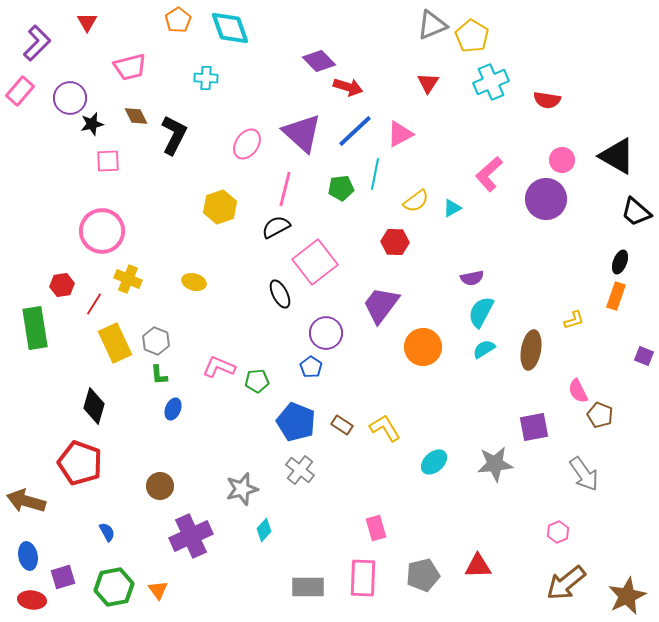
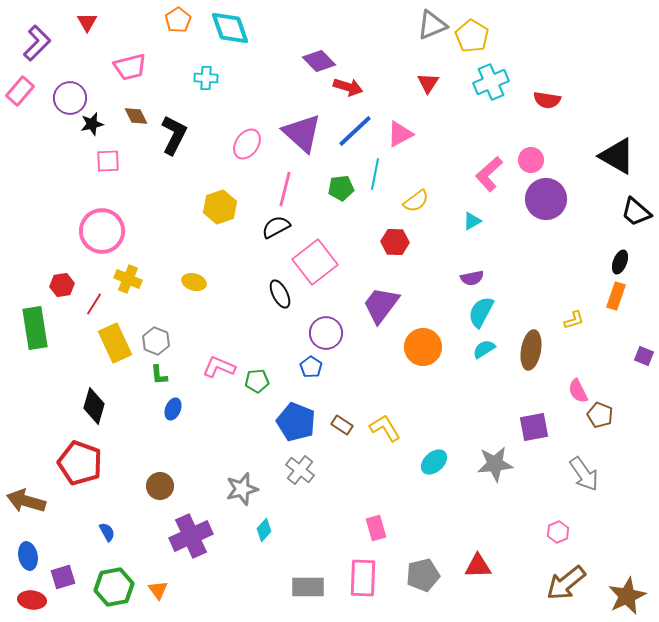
pink circle at (562, 160): moved 31 px left
cyan triangle at (452, 208): moved 20 px right, 13 px down
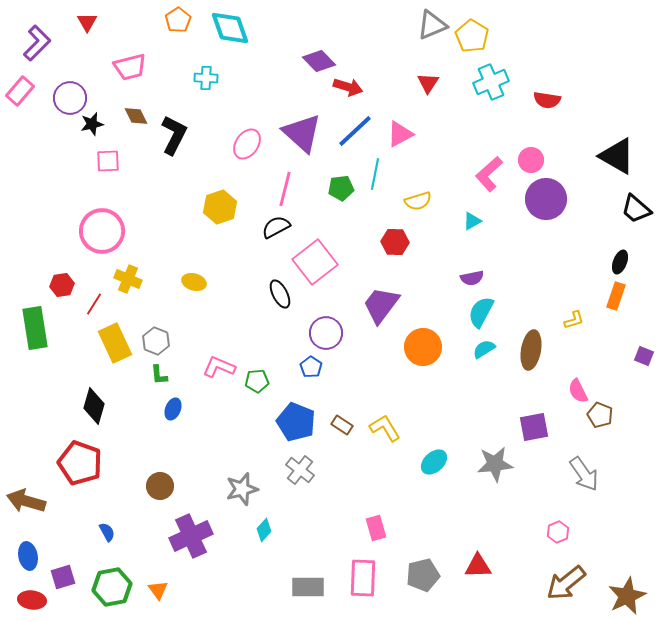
yellow semicircle at (416, 201): moved 2 px right; rotated 20 degrees clockwise
black trapezoid at (636, 212): moved 3 px up
green hexagon at (114, 587): moved 2 px left
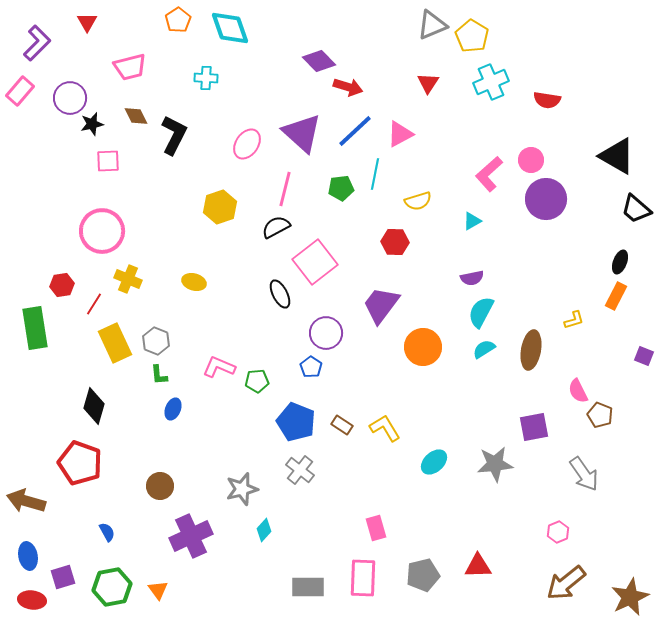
orange rectangle at (616, 296): rotated 8 degrees clockwise
brown star at (627, 596): moved 3 px right, 1 px down
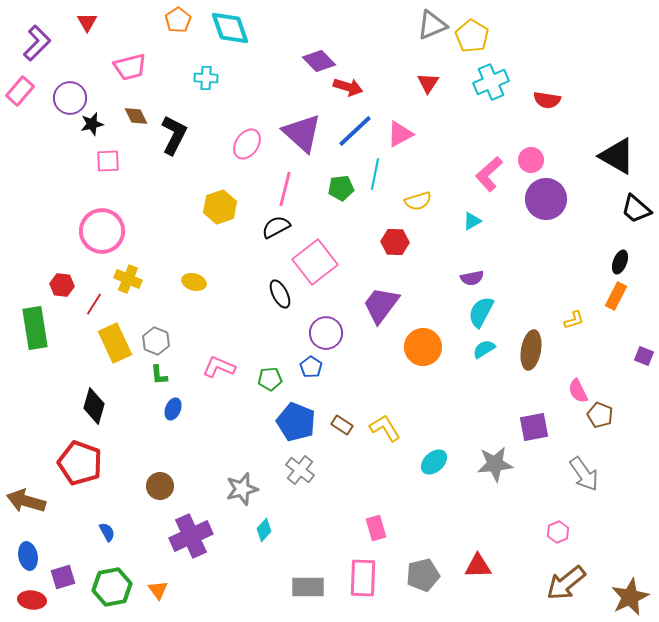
red hexagon at (62, 285): rotated 15 degrees clockwise
green pentagon at (257, 381): moved 13 px right, 2 px up
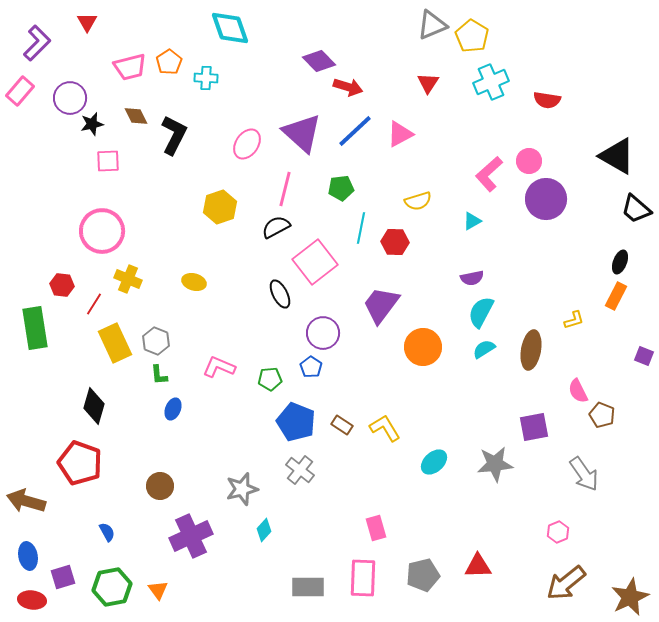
orange pentagon at (178, 20): moved 9 px left, 42 px down
pink circle at (531, 160): moved 2 px left, 1 px down
cyan line at (375, 174): moved 14 px left, 54 px down
purple circle at (326, 333): moved 3 px left
brown pentagon at (600, 415): moved 2 px right
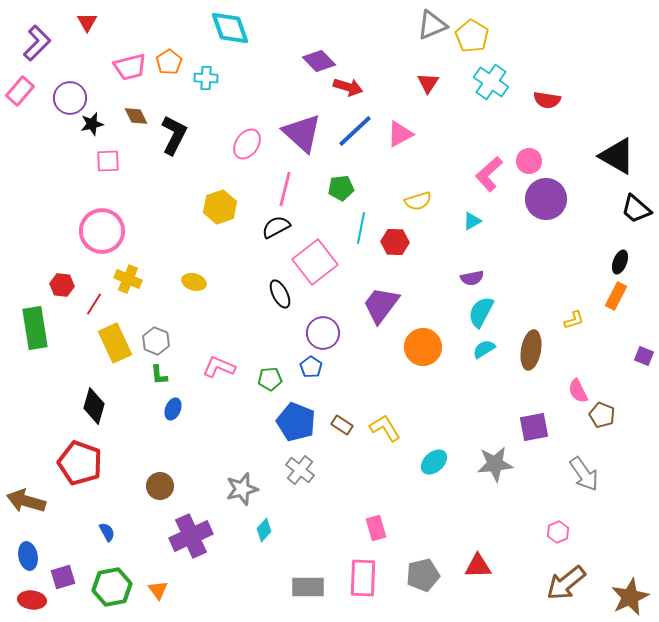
cyan cross at (491, 82): rotated 32 degrees counterclockwise
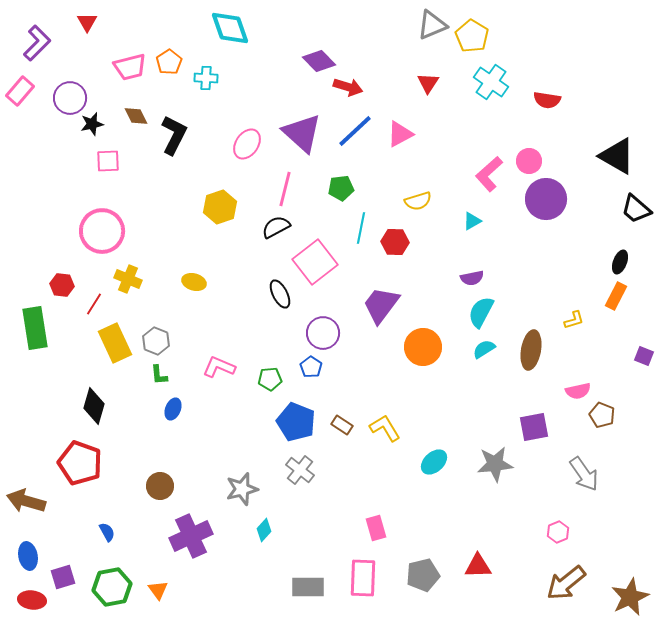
pink semicircle at (578, 391): rotated 75 degrees counterclockwise
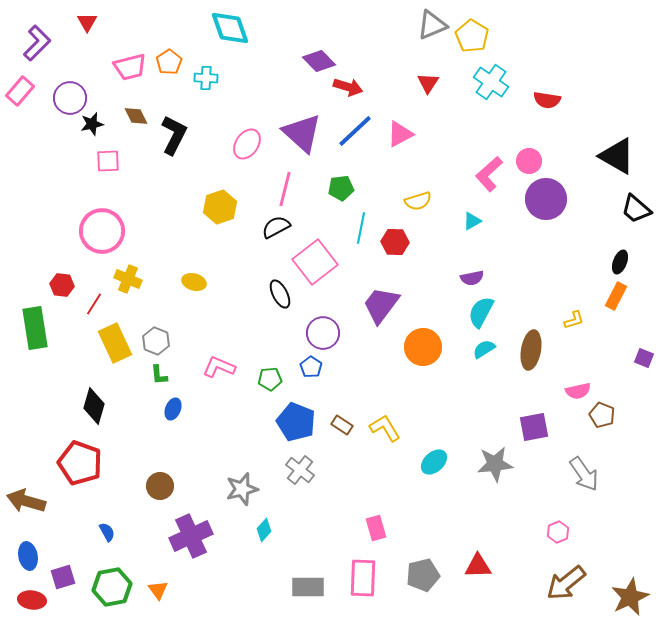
purple square at (644, 356): moved 2 px down
